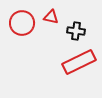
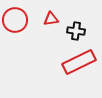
red triangle: moved 2 px down; rotated 21 degrees counterclockwise
red circle: moved 7 px left, 3 px up
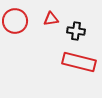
red circle: moved 1 px down
red rectangle: rotated 40 degrees clockwise
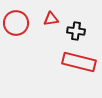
red circle: moved 1 px right, 2 px down
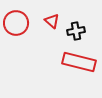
red triangle: moved 1 px right, 2 px down; rotated 49 degrees clockwise
black cross: rotated 18 degrees counterclockwise
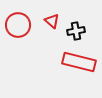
red circle: moved 2 px right, 2 px down
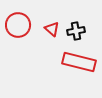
red triangle: moved 8 px down
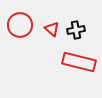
red circle: moved 2 px right
black cross: moved 1 px up
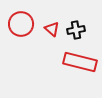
red circle: moved 1 px right, 1 px up
red rectangle: moved 1 px right
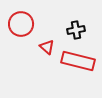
red triangle: moved 5 px left, 18 px down
red rectangle: moved 2 px left, 1 px up
